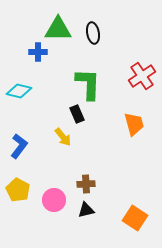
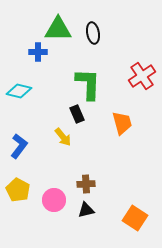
orange trapezoid: moved 12 px left, 1 px up
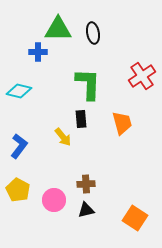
black rectangle: moved 4 px right, 5 px down; rotated 18 degrees clockwise
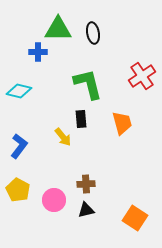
green L-shape: rotated 16 degrees counterclockwise
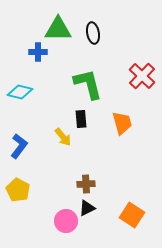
red cross: rotated 12 degrees counterclockwise
cyan diamond: moved 1 px right, 1 px down
pink circle: moved 12 px right, 21 px down
black triangle: moved 1 px right, 2 px up; rotated 12 degrees counterclockwise
orange square: moved 3 px left, 3 px up
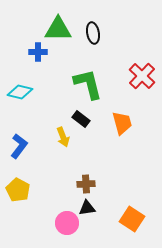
black rectangle: rotated 48 degrees counterclockwise
yellow arrow: rotated 18 degrees clockwise
black triangle: rotated 18 degrees clockwise
orange square: moved 4 px down
pink circle: moved 1 px right, 2 px down
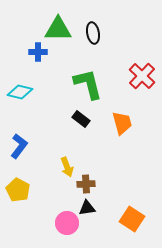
yellow arrow: moved 4 px right, 30 px down
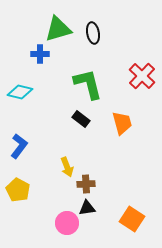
green triangle: rotated 16 degrees counterclockwise
blue cross: moved 2 px right, 2 px down
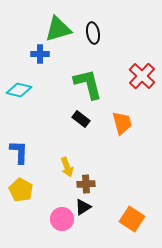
cyan diamond: moved 1 px left, 2 px up
blue L-shape: moved 6 px down; rotated 35 degrees counterclockwise
yellow pentagon: moved 3 px right
black triangle: moved 4 px left, 1 px up; rotated 24 degrees counterclockwise
pink circle: moved 5 px left, 4 px up
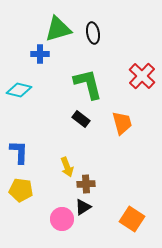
yellow pentagon: rotated 20 degrees counterclockwise
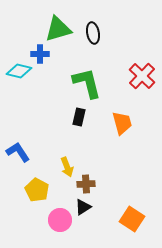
green L-shape: moved 1 px left, 1 px up
cyan diamond: moved 19 px up
black rectangle: moved 2 px left, 2 px up; rotated 66 degrees clockwise
blue L-shape: moved 1 px left; rotated 35 degrees counterclockwise
yellow pentagon: moved 16 px right; rotated 20 degrees clockwise
pink circle: moved 2 px left, 1 px down
